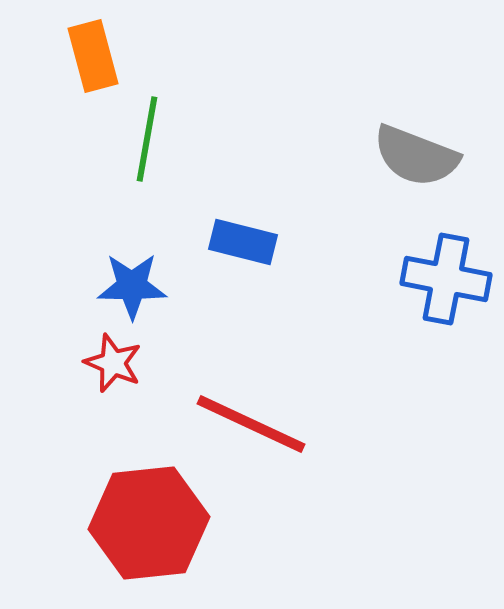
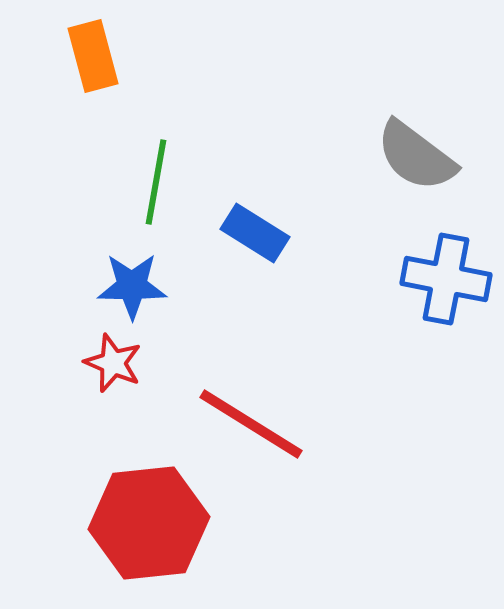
green line: moved 9 px right, 43 px down
gray semicircle: rotated 16 degrees clockwise
blue rectangle: moved 12 px right, 9 px up; rotated 18 degrees clockwise
red line: rotated 7 degrees clockwise
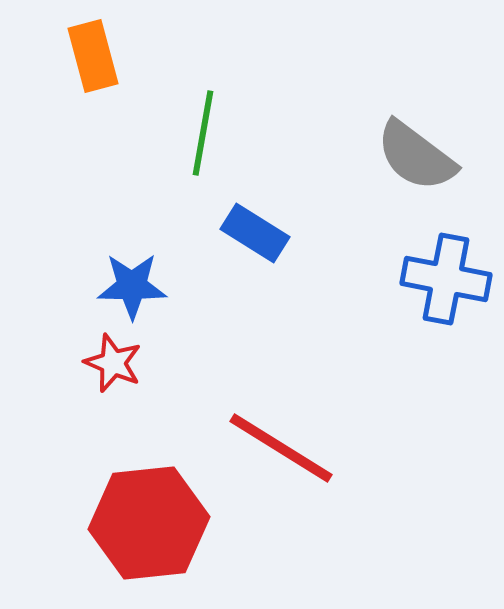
green line: moved 47 px right, 49 px up
red line: moved 30 px right, 24 px down
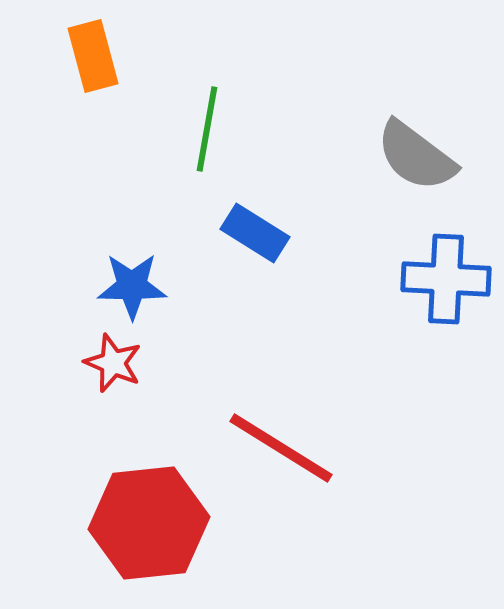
green line: moved 4 px right, 4 px up
blue cross: rotated 8 degrees counterclockwise
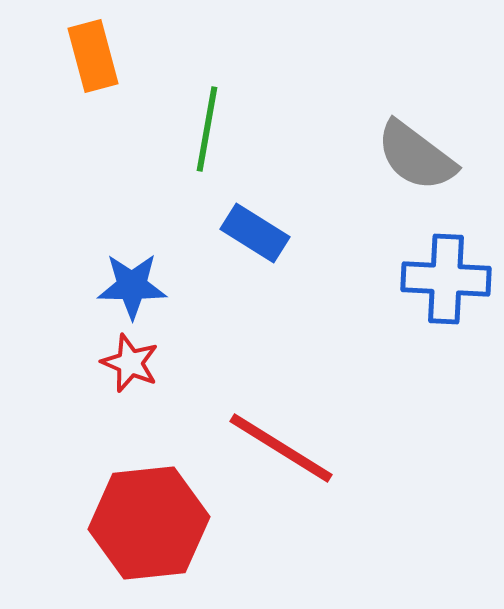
red star: moved 17 px right
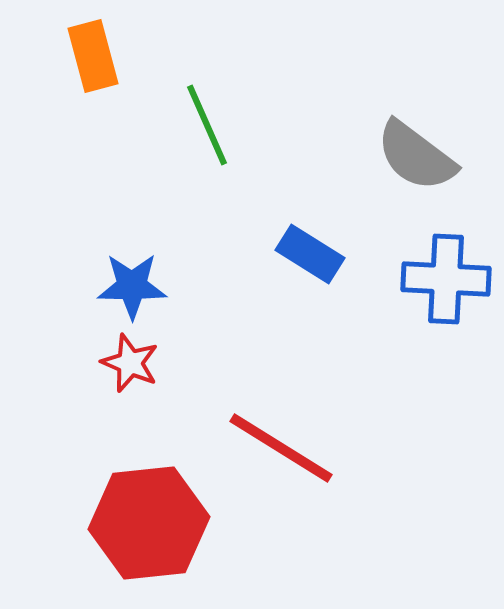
green line: moved 4 px up; rotated 34 degrees counterclockwise
blue rectangle: moved 55 px right, 21 px down
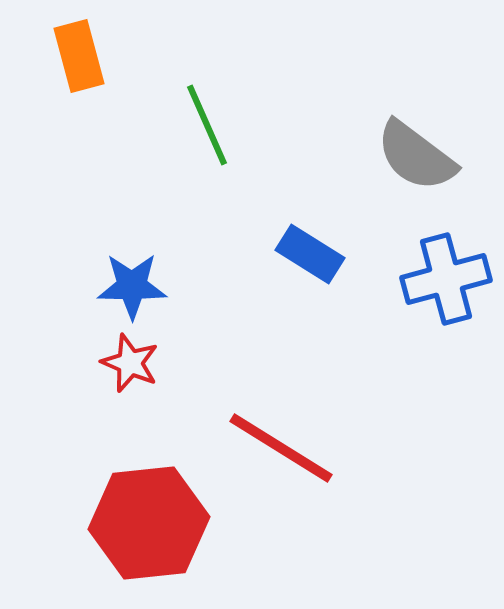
orange rectangle: moved 14 px left
blue cross: rotated 18 degrees counterclockwise
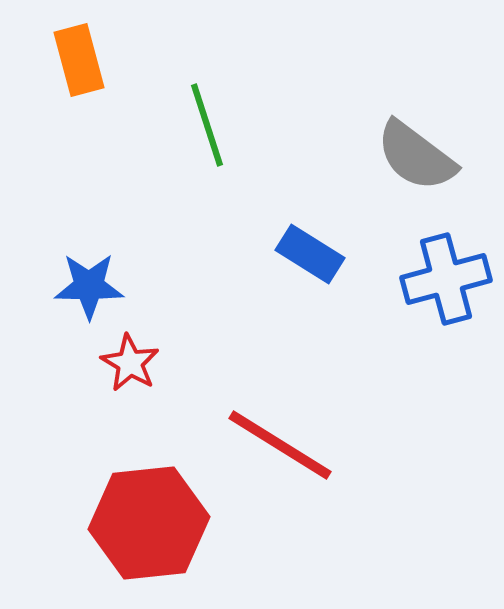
orange rectangle: moved 4 px down
green line: rotated 6 degrees clockwise
blue star: moved 43 px left
red star: rotated 8 degrees clockwise
red line: moved 1 px left, 3 px up
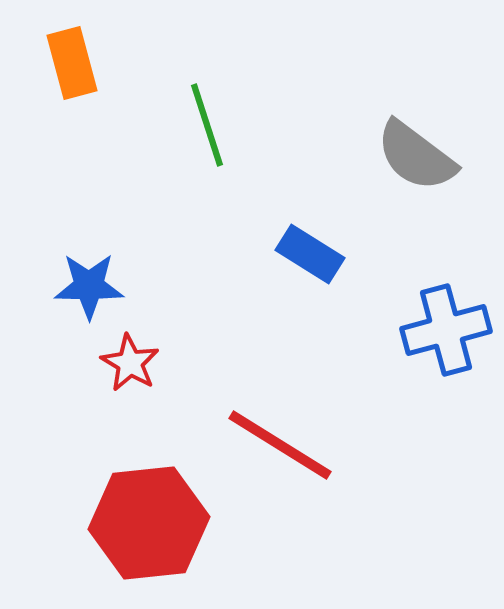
orange rectangle: moved 7 px left, 3 px down
blue cross: moved 51 px down
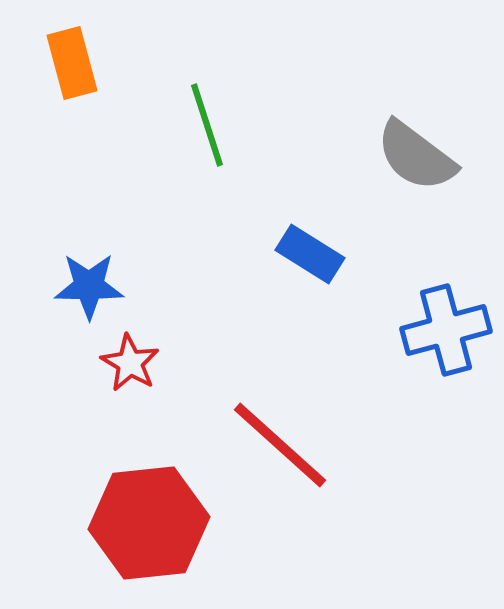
red line: rotated 10 degrees clockwise
